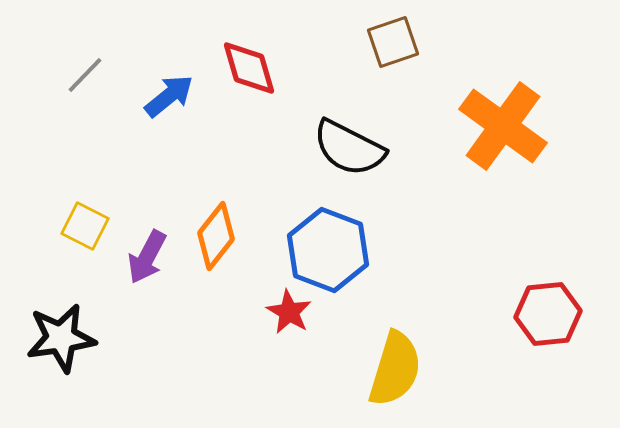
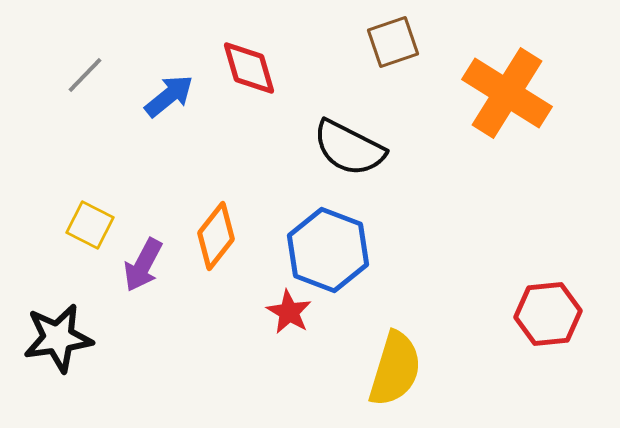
orange cross: moved 4 px right, 33 px up; rotated 4 degrees counterclockwise
yellow square: moved 5 px right, 1 px up
purple arrow: moved 4 px left, 8 px down
black star: moved 3 px left
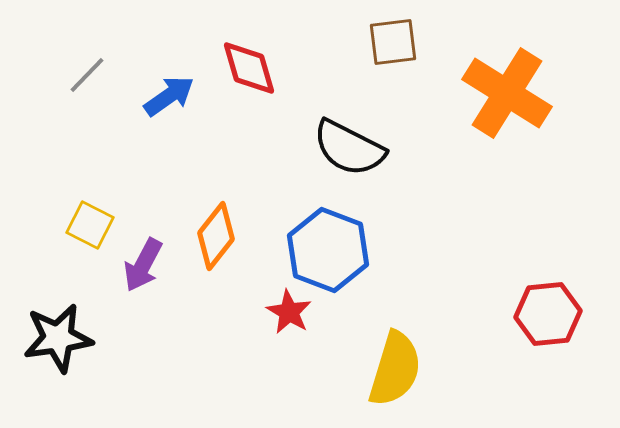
brown square: rotated 12 degrees clockwise
gray line: moved 2 px right
blue arrow: rotated 4 degrees clockwise
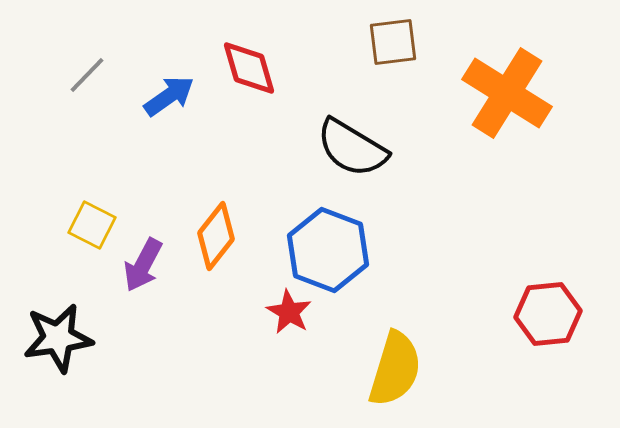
black semicircle: moved 3 px right; rotated 4 degrees clockwise
yellow square: moved 2 px right
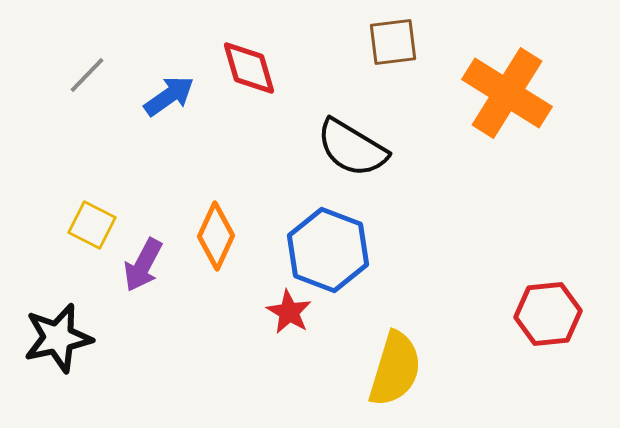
orange diamond: rotated 14 degrees counterclockwise
black star: rotated 4 degrees counterclockwise
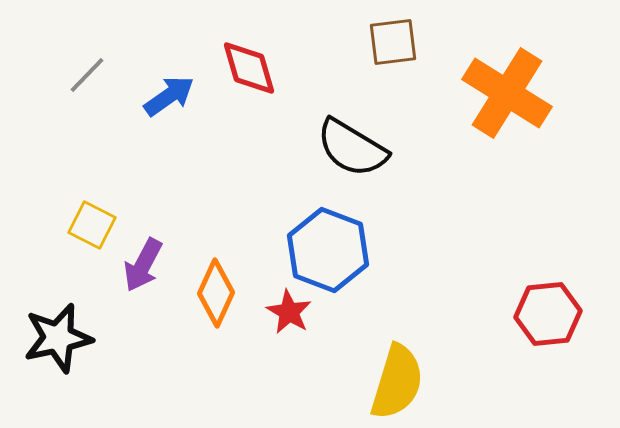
orange diamond: moved 57 px down
yellow semicircle: moved 2 px right, 13 px down
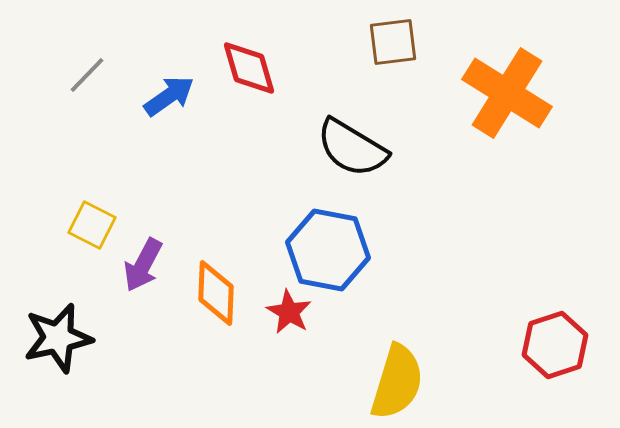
blue hexagon: rotated 10 degrees counterclockwise
orange diamond: rotated 22 degrees counterclockwise
red hexagon: moved 7 px right, 31 px down; rotated 12 degrees counterclockwise
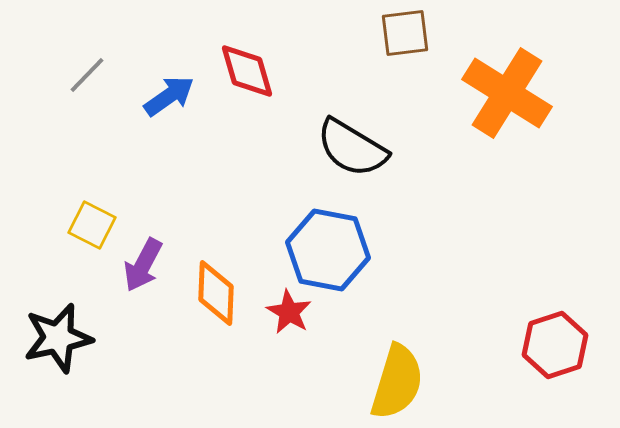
brown square: moved 12 px right, 9 px up
red diamond: moved 2 px left, 3 px down
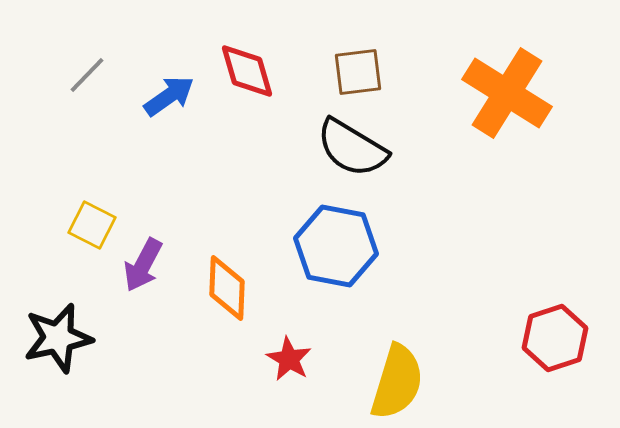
brown square: moved 47 px left, 39 px down
blue hexagon: moved 8 px right, 4 px up
orange diamond: moved 11 px right, 5 px up
red star: moved 47 px down
red hexagon: moved 7 px up
